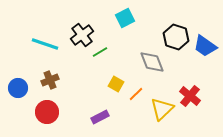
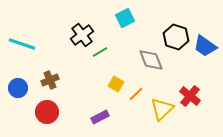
cyan line: moved 23 px left
gray diamond: moved 1 px left, 2 px up
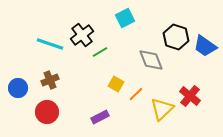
cyan line: moved 28 px right
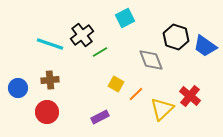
brown cross: rotated 18 degrees clockwise
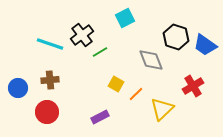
blue trapezoid: moved 1 px up
red cross: moved 3 px right, 10 px up; rotated 20 degrees clockwise
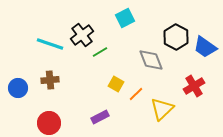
black hexagon: rotated 10 degrees clockwise
blue trapezoid: moved 2 px down
red cross: moved 1 px right
red circle: moved 2 px right, 11 px down
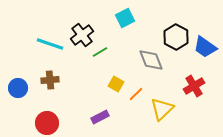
red circle: moved 2 px left
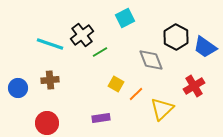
purple rectangle: moved 1 px right, 1 px down; rotated 18 degrees clockwise
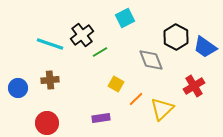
orange line: moved 5 px down
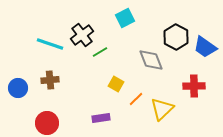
red cross: rotated 30 degrees clockwise
